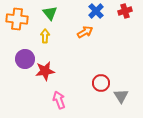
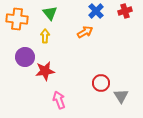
purple circle: moved 2 px up
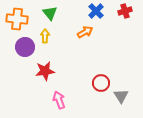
purple circle: moved 10 px up
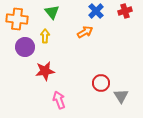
green triangle: moved 2 px right, 1 px up
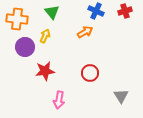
blue cross: rotated 21 degrees counterclockwise
yellow arrow: rotated 24 degrees clockwise
red circle: moved 11 px left, 10 px up
pink arrow: rotated 150 degrees counterclockwise
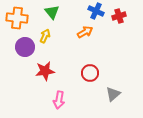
red cross: moved 6 px left, 5 px down
orange cross: moved 1 px up
gray triangle: moved 8 px left, 2 px up; rotated 21 degrees clockwise
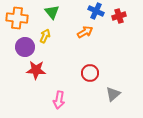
red star: moved 9 px left, 1 px up; rotated 12 degrees clockwise
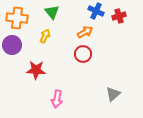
purple circle: moved 13 px left, 2 px up
red circle: moved 7 px left, 19 px up
pink arrow: moved 2 px left, 1 px up
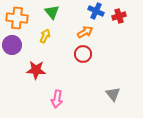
gray triangle: rotated 28 degrees counterclockwise
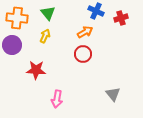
green triangle: moved 4 px left, 1 px down
red cross: moved 2 px right, 2 px down
